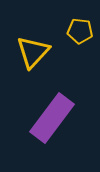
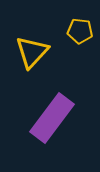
yellow triangle: moved 1 px left
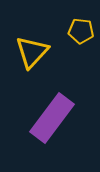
yellow pentagon: moved 1 px right
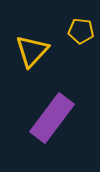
yellow triangle: moved 1 px up
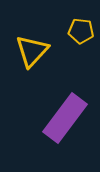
purple rectangle: moved 13 px right
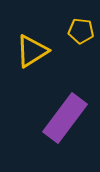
yellow triangle: rotated 15 degrees clockwise
